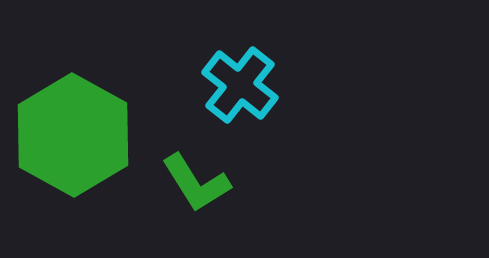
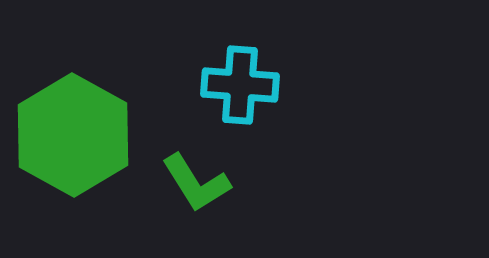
cyan cross: rotated 34 degrees counterclockwise
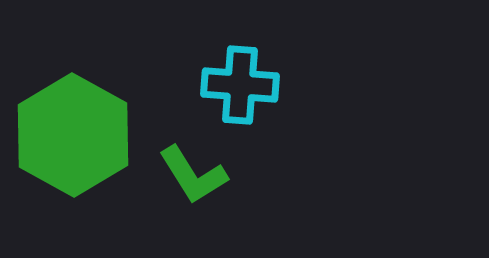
green L-shape: moved 3 px left, 8 px up
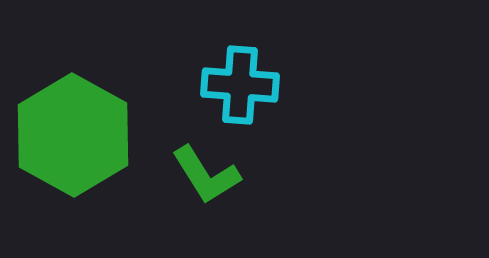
green L-shape: moved 13 px right
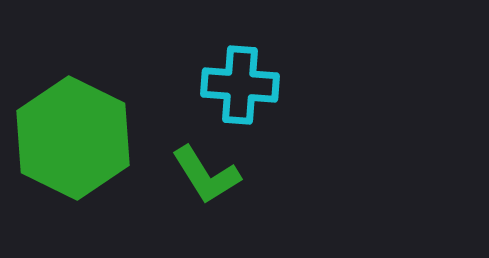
green hexagon: moved 3 px down; rotated 3 degrees counterclockwise
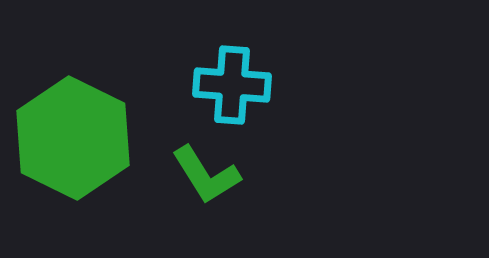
cyan cross: moved 8 px left
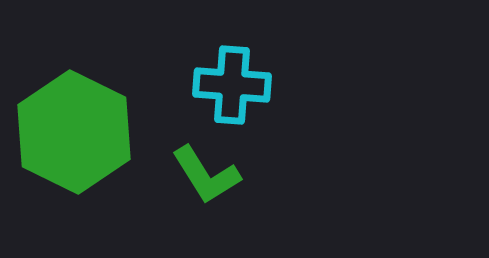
green hexagon: moved 1 px right, 6 px up
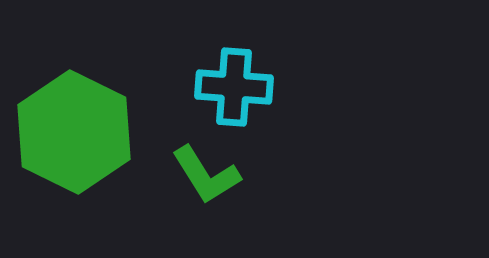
cyan cross: moved 2 px right, 2 px down
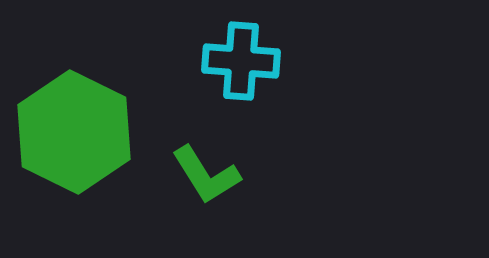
cyan cross: moved 7 px right, 26 px up
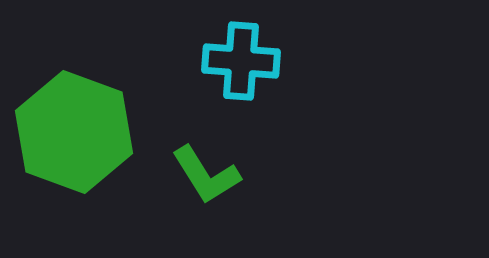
green hexagon: rotated 6 degrees counterclockwise
